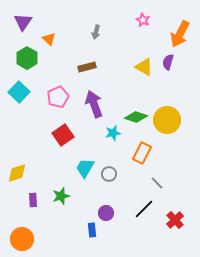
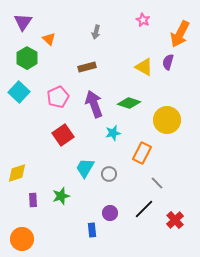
green diamond: moved 7 px left, 14 px up
purple circle: moved 4 px right
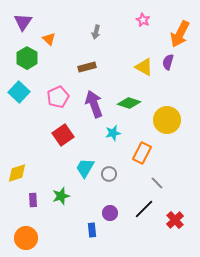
orange circle: moved 4 px right, 1 px up
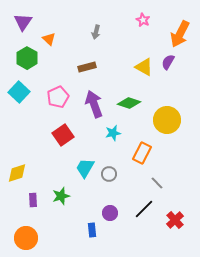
purple semicircle: rotated 14 degrees clockwise
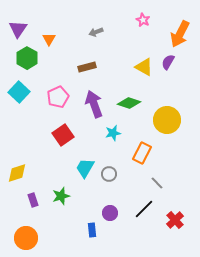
purple triangle: moved 5 px left, 7 px down
gray arrow: rotated 56 degrees clockwise
orange triangle: rotated 16 degrees clockwise
purple rectangle: rotated 16 degrees counterclockwise
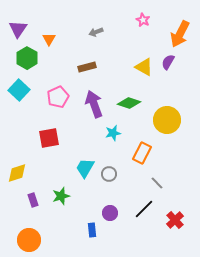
cyan square: moved 2 px up
red square: moved 14 px left, 3 px down; rotated 25 degrees clockwise
orange circle: moved 3 px right, 2 px down
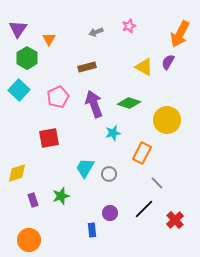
pink star: moved 14 px left, 6 px down; rotated 24 degrees clockwise
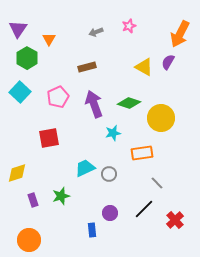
cyan square: moved 1 px right, 2 px down
yellow circle: moved 6 px left, 2 px up
orange rectangle: rotated 55 degrees clockwise
cyan trapezoid: rotated 35 degrees clockwise
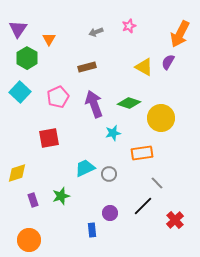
black line: moved 1 px left, 3 px up
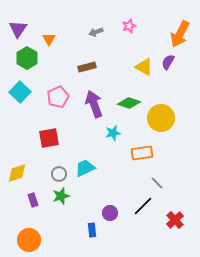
gray circle: moved 50 px left
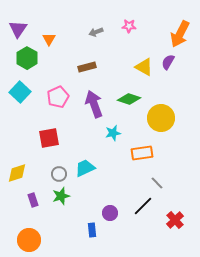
pink star: rotated 24 degrees clockwise
green diamond: moved 4 px up
